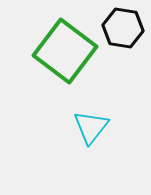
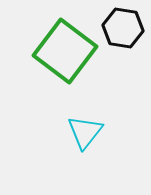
cyan triangle: moved 6 px left, 5 px down
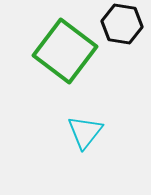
black hexagon: moved 1 px left, 4 px up
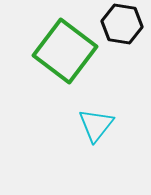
cyan triangle: moved 11 px right, 7 px up
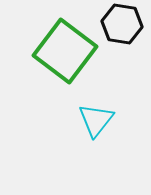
cyan triangle: moved 5 px up
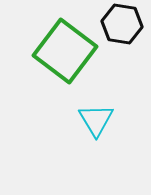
cyan triangle: rotated 9 degrees counterclockwise
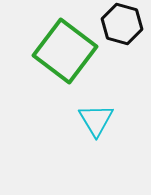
black hexagon: rotated 6 degrees clockwise
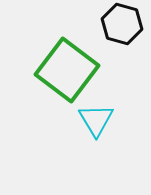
green square: moved 2 px right, 19 px down
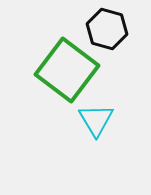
black hexagon: moved 15 px left, 5 px down
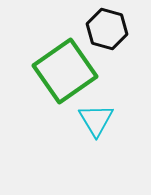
green square: moved 2 px left, 1 px down; rotated 18 degrees clockwise
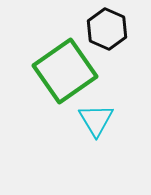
black hexagon: rotated 9 degrees clockwise
